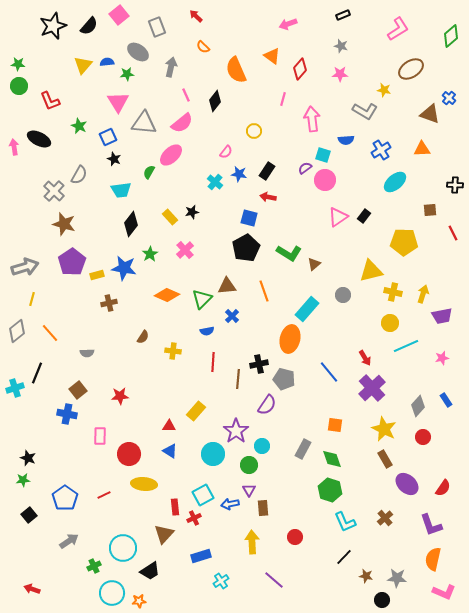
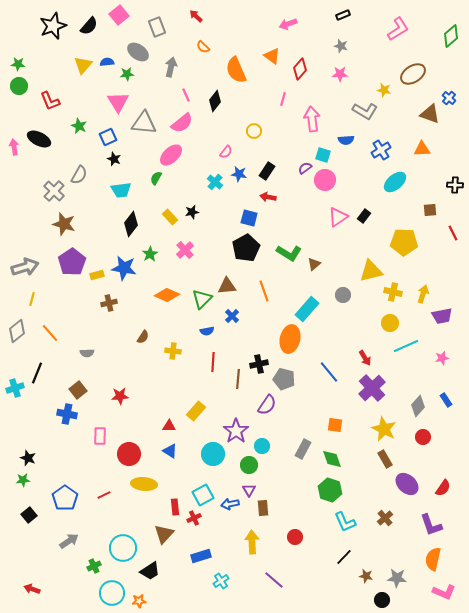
brown ellipse at (411, 69): moved 2 px right, 5 px down
green semicircle at (149, 172): moved 7 px right, 6 px down
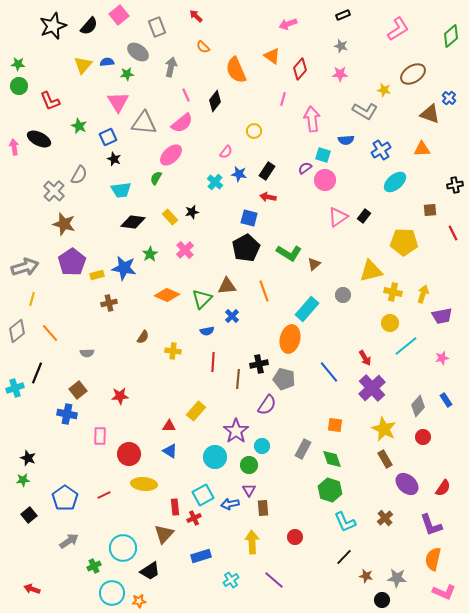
black cross at (455, 185): rotated 14 degrees counterclockwise
black diamond at (131, 224): moved 2 px right, 2 px up; rotated 60 degrees clockwise
cyan line at (406, 346): rotated 15 degrees counterclockwise
cyan circle at (213, 454): moved 2 px right, 3 px down
cyan cross at (221, 581): moved 10 px right, 1 px up
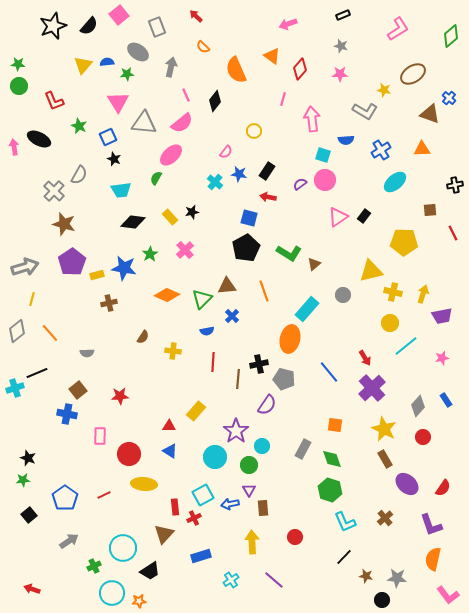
red L-shape at (50, 101): moved 4 px right
purple semicircle at (305, 168): moved 5 px left, 16 px down
black line at (37, 373): rotated 45 degrees clockwise
pink L-shape at (444, 592): moved 4 px right, 3 px down; rotated 30 degrees clockwise
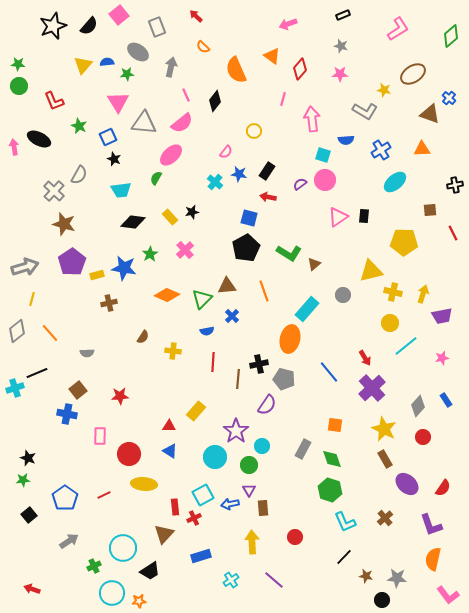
black rectangle at (364, 216): rotated 32 degrees counterclockwise
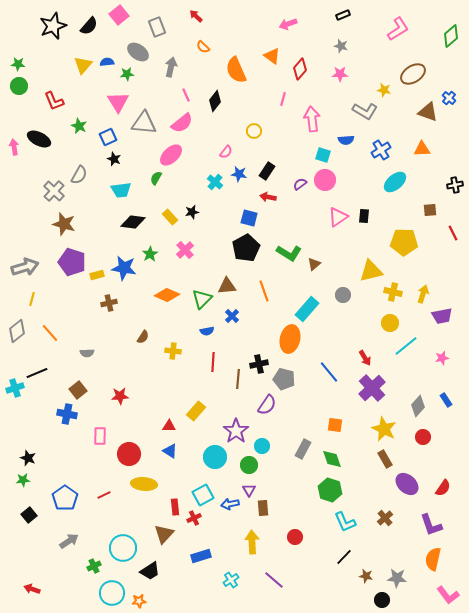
brown triangle at (430, 114): moved 2 px left, 2 px up
purple pentagon at (72, 262): rotated 20 degrees counterclockwise
